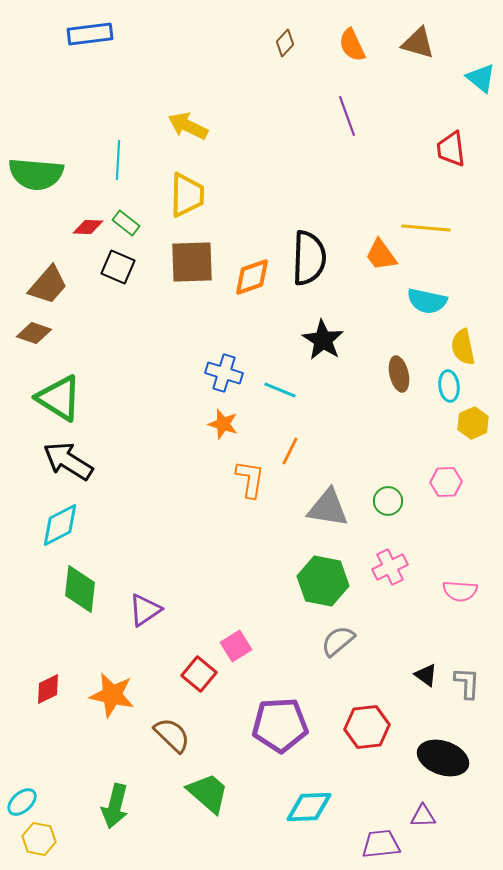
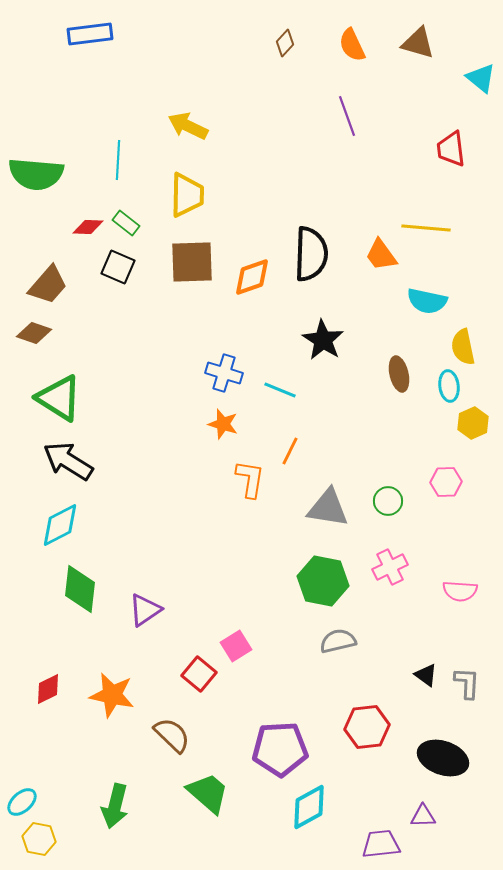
black semicircle at (309, 258): moved 2 px right, 4 px up
gray semicircle at (338, 641): rotated 27 degrees clockwise
purple pentagon at (280, 725): moved 24 px down
cyan diamond at (309, 807): rotated 27 degrees counterclockwise
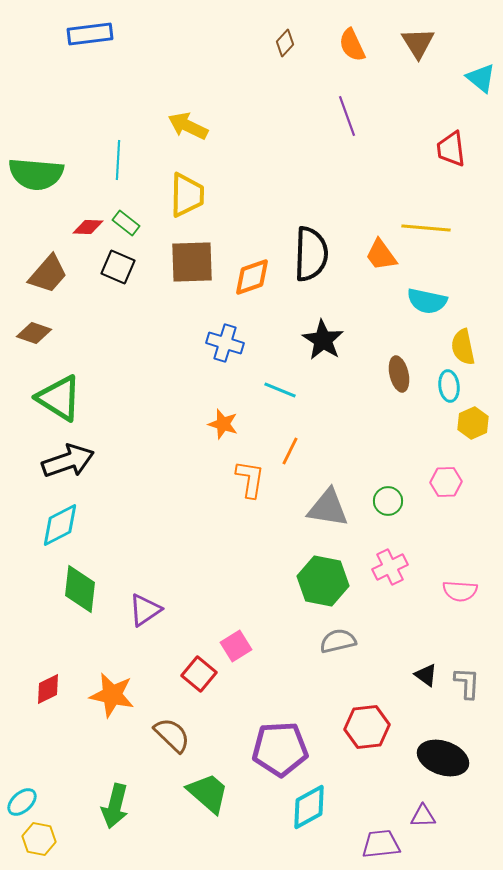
brown triangle at (418, 43): rotated 42 degrees clockwise
brown trapezoid at (48, 285): moved 11 px up
blue cross at (224, 373): moved 1 px right, 30 px up
black arrow at (68, 461): rotated 129 degrees clockwise
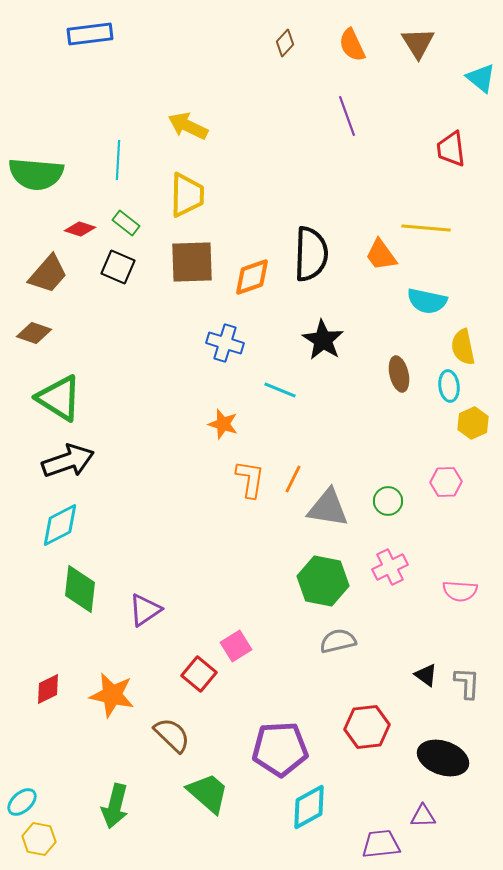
red diamond at (88, 227): moved 8 px left, 2 px down; rotated 16 degrees clockwise
orange line at (290, 451): moved 3 px right, 28 px down
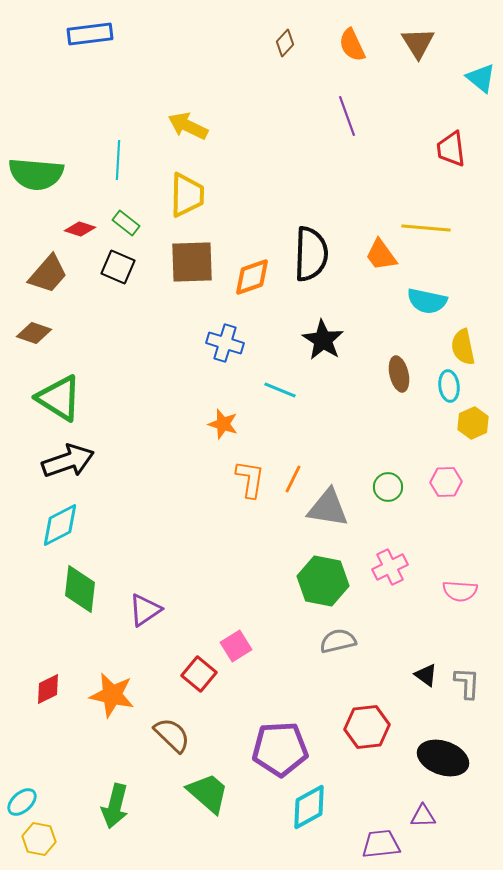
green circle at (388, 501): moved 14 px up
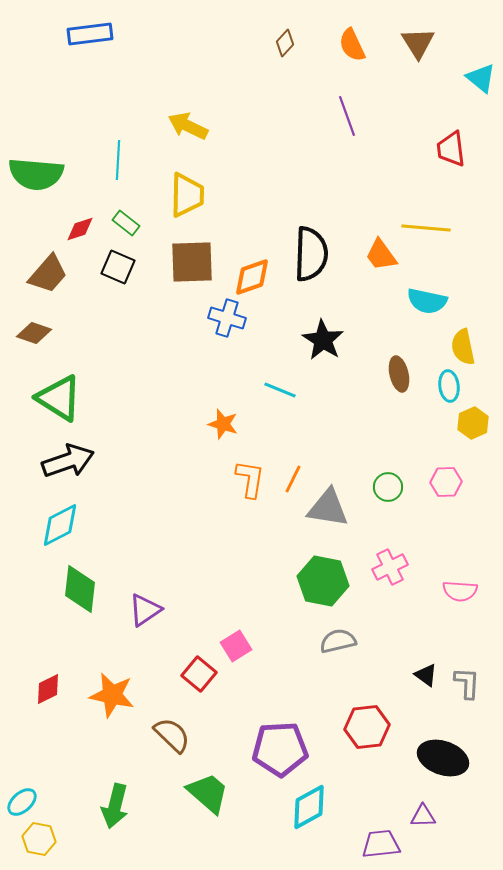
red diamond at (80, 229): rotated 36 degrees counterclockwise
blue cross at (225, 343): moved 2 px right, 25 px up
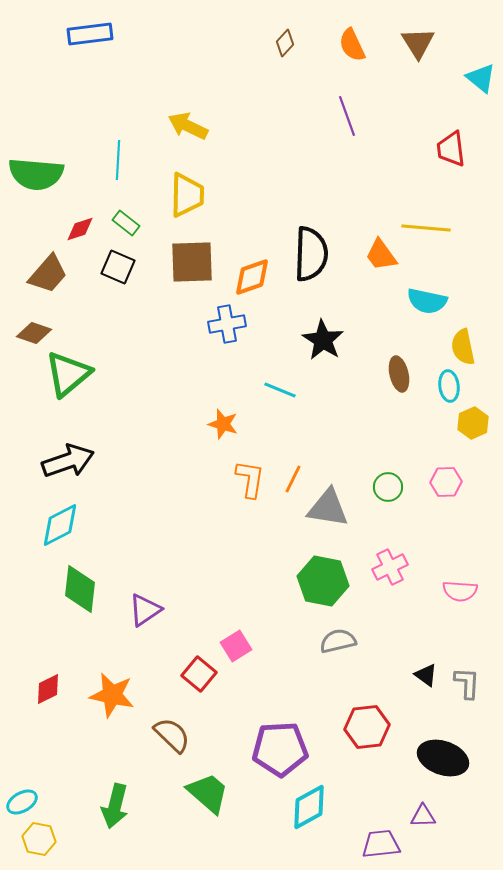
blue cross at (227, 318): moved 6 px down; rotated 27 degrees counterclockwise
green triangle at (59, 398): moved 9 px right, 24 px up; rotated 48 degrees clockwise
cyan ellipse at (22, 802): rotated 12 degrees clockwise
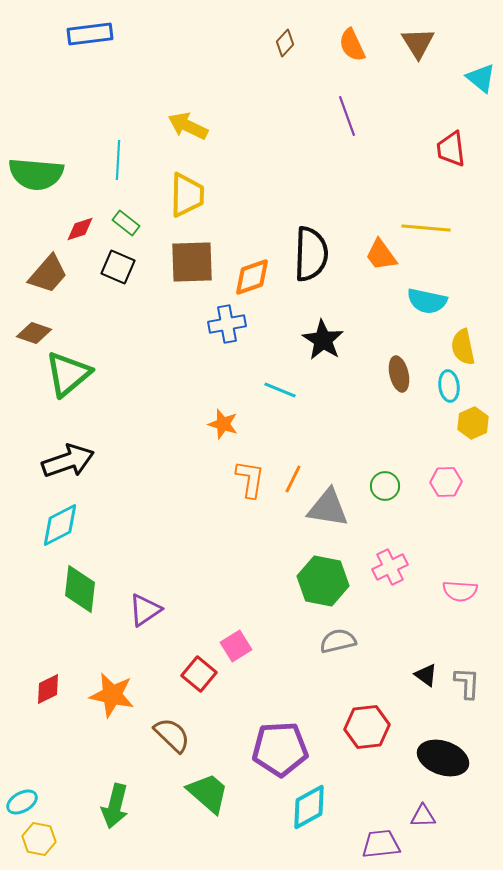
green circle at (388, 487): moved 3 px left, 1 px up
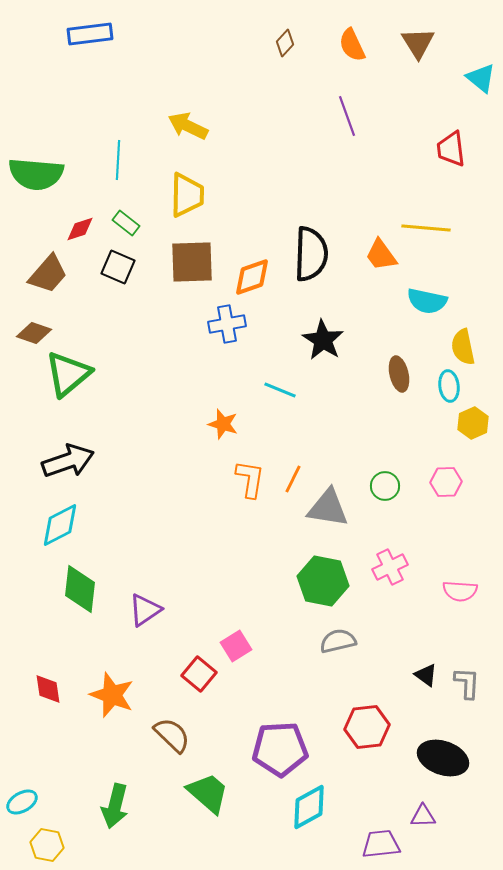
red diamond at (48, 689): rotated 72 degrees counterclockwise
orange star at (112, 695): rotated 9 degrees clockwise
yellow hexagon at (39, 839): moved 8 px right, 6 px down
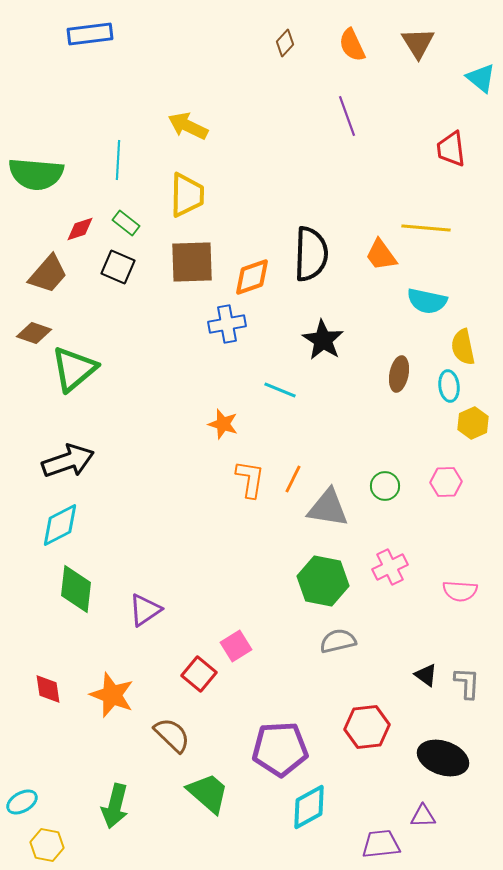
green triangle at (68, 374): moved 6 px right, 5 px up
brown ellipse at (399, 374): rotated 24 degrees clockwise
green diamond at (80, 589): moved 4 px left
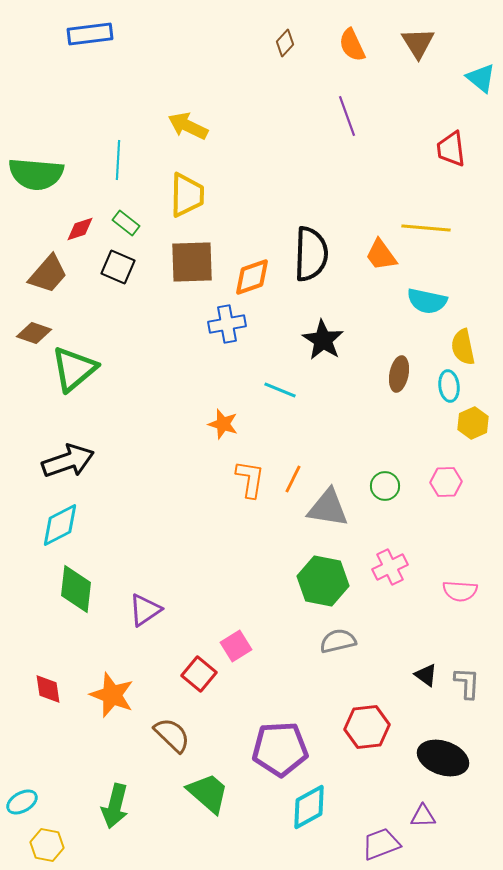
purple trapezoid at (381, 844): rotated 15 degrees counterclockwise
